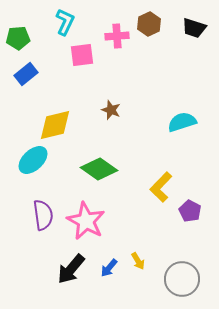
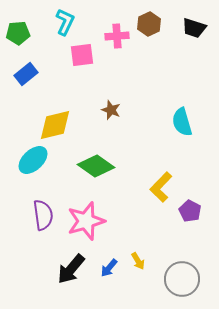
green pentagon: moved 5 px up
cyan semicircle: rotated 88 degrees counterclockwise
green diamond: moved 3 px left, 3 px up
pink star: rotated 27 degrees clockwise
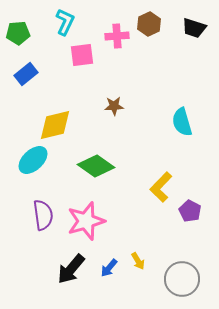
brown star: moved 3 px right, 4 px up; rotated 24 degrees counterclockwise
